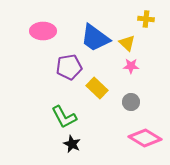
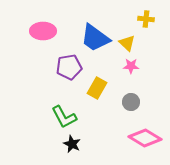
yellow rectangle: rotated 75 degrees clockwise
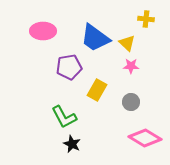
yellow rectangle: moved 2 px down
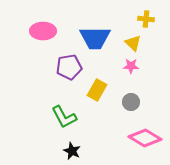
blue trapezoid: rotated 36 degrees counterclockwise
yellow triangle: moved 6 px right
black star: moved 7 px down
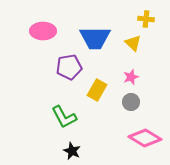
pink star: moved 11 px down; rotated 21 degrees counterclockwise
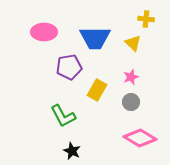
pink ellipse: moved 1 px right, 1 px down
green L-shape: moved 1 px left, 1 px up
pink diamond: moved 5 px left
